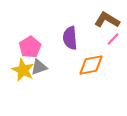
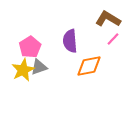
brown L-shape: moved 1 px right, 1 px up
purple semicircle: moved 3 px down
orange diamond: moved 2 px left, 1 px down
yellow star: rotated 20 degrees clockwise
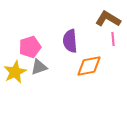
pink line: rotated 48 degrees counterclockwise
pink pentagon: rotated 15 degrees clockwise
yellow star: moved 8 px left, 2 px down
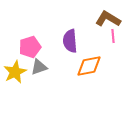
pink line: moved 3 px up
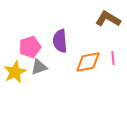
pink line: moved 22 px down
purple semicircle: moved 10 px left
orange diamond: moved 1 px left, 4 px up
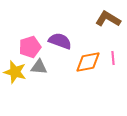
purple semicircle: rotated 115 degrees clockwise
gray triangle: rotated 24 degrees clockwise
yellow star: rotated 30 degrees counterclockwise
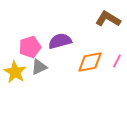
purple semicircle: rotated 35 degrees counterclockwise
pink line: moved 4 px right, 3 px down; rotated 32 degrees clockwise
orange diamond: moved 2 px right
gray triangle: rotated 30 degrees counterclockwise
yellow star: rotated 15 degrees clockwise
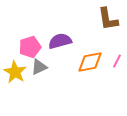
brown L-shape: rotated 130 degrees counterclockwise
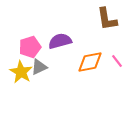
brown L-shape: moved 1 px left
pink line: rotated 64 degrees counterclockwise
yellow star: moved 6 px right
